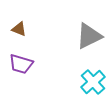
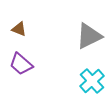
purple trapezoid: rotated 25 degrees clockwise
cyan cross: moved 1 px left, 1 px up
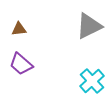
brown triangle: rotated 28 degrees counterclockwise
gray triangle: moved 10 px up
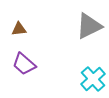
purple trapezoid: moved 3 px right
cyan cross: moved 1 px right, 2 px up
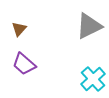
brown triangle: rotated 42 degrees counterclockwise
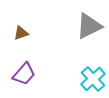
brown triangle: moved 2 px right, 4 px down; rotated 28 degrees clockwise
purple trapezoid: moved 10 px down; rotated 90 degrees counterclockwise
